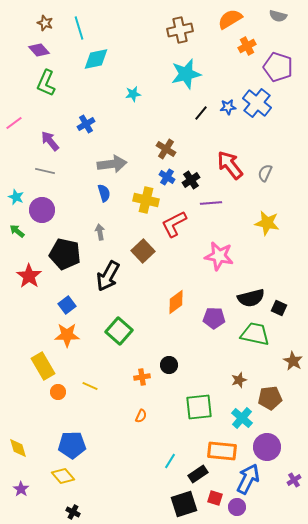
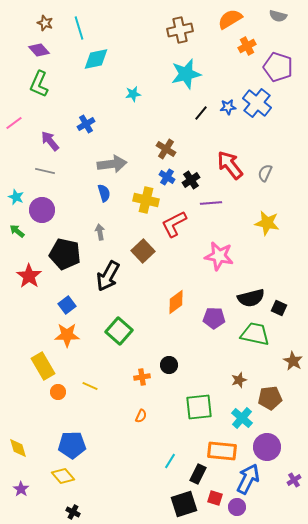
green L-shape at (46, 83): moved 7 px left, 1 px down
black rectangle at (198, 474): rotated 30 degrees counterclockwise
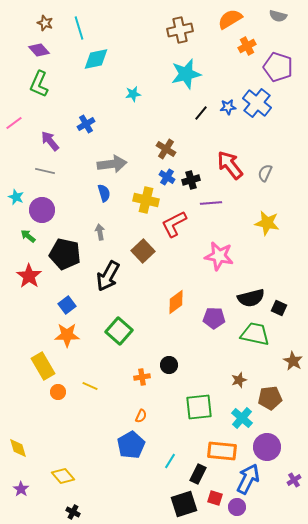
black cross at (191, 180): rotated 18 degrees clockwise
green arrow at (17, 231): moved 11 px right, 5 px down
blue pentagon at (72, 445): moved 59 px right; rotated 28 degrees counterclockwise
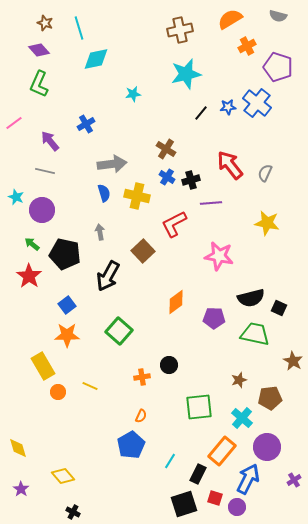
yellow cross at (146, 200): moved 9 px left, 4 px up
green arrow at (28, 236): moved 4 px right, 8 px down
orange rectangle at (222, 451): rotated 56 degrees counterclockwise
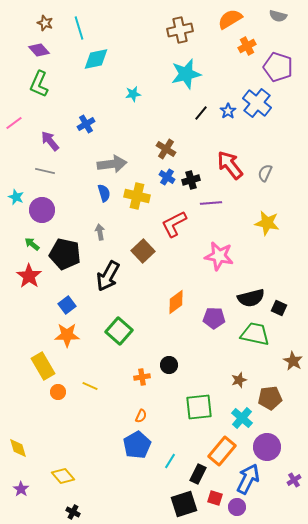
blue star at (228, 107): moved 4 px down; rotated 28 degrees counterclockwise
blue pentagon at (131, 445): moved 6 px right
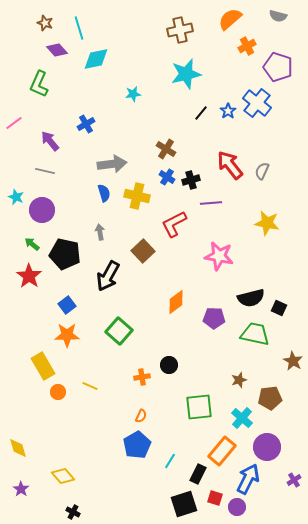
orange semicircle at (230, 19): rotated 10 degrees counterclockwise
purple diamond at (39, 50): moved 18 px right
gray semicircle at (265, 173): moved 3 px left, 2 px up
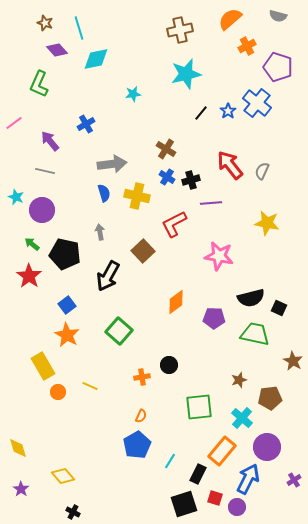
orange star at (67, 335): rotated 30 degrees clockwise
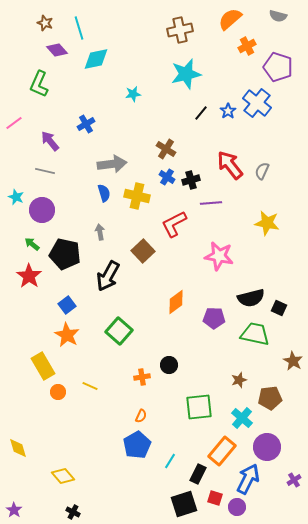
purple star at (21, 489): moved 7 px left, 21 px down
